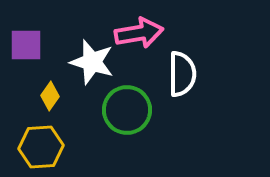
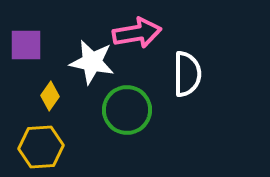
pink arrow: moved 2 px left
white star: rotated 6 degrees counterclockwise
white semicircle: moved 5 px right
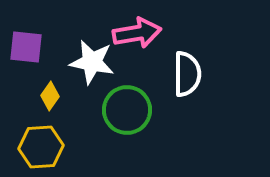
purple square: moved 2 px down; rotated 6 degrees clockwise
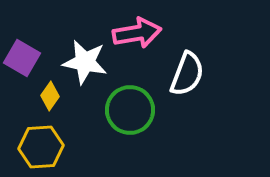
purple square: moved 4 px left, 11 px down; rotated 24 degrees clockwise
white star: moved 7 px left
white semicircle: rotated 21 degrees clockwise
green circle: moved 3 px right
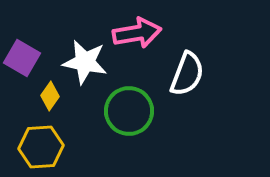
green circle: moved 1 px left, 1 px down
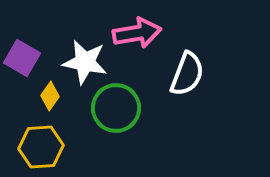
green circle: moved 13 px left, 3 px up
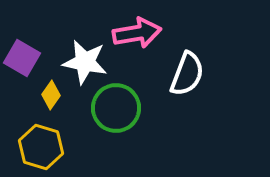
yellow diamond: moved 1 px right, 1 px up
yellow hexagon: rotated 21 degrees clockwise
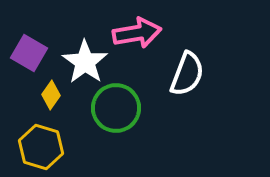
purple square: moved 7 px right, 5 px up
white star: rotated 24 degrees clockwise
